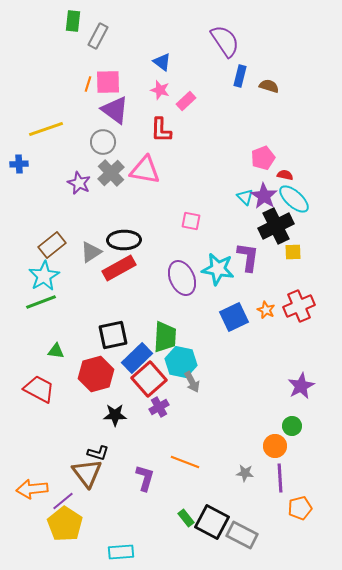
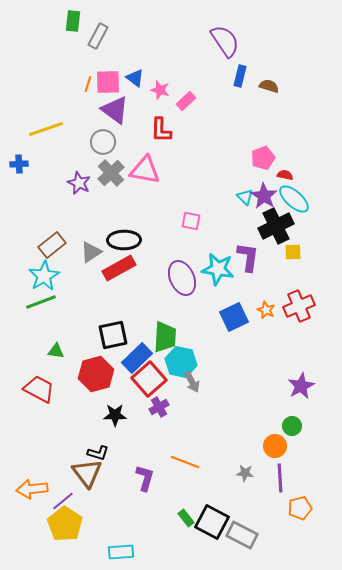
blue triangle at (162, 62): moved 27 px left, 16 px down
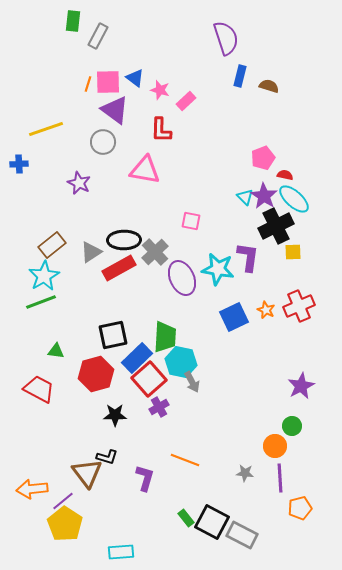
purple semicircle at (225, 41): moved 1 px right, 3 px up; rotated 16 degrees clockwise
gray cross at (111, 173): moved 44 px right, 79 px down
black L-shape at (98, 453): moved 9 px right, 4 px down
orange line at (185, 462): moved 2 px up
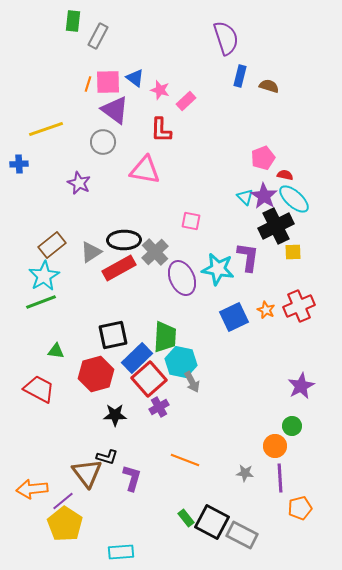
purple L-shape at (145, 478): moved 13 px left
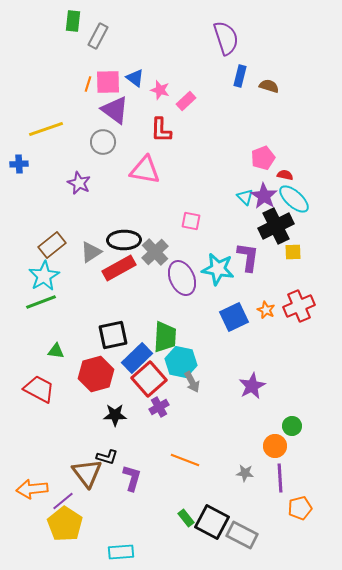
purple star at (301, 386): moved 49 px left
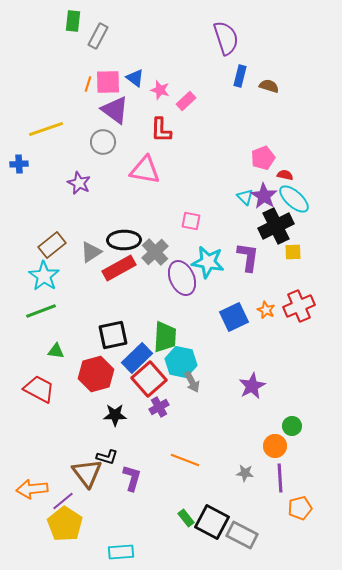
cyan star at (218, 269): moved 10 px left, 7 px up
cyan star at (44, 276): rotated 8 degrees counterclockwise
green line at (41, 302): moved 9 px down
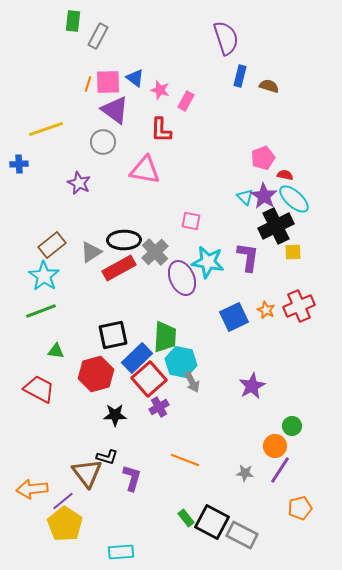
pink rectangle at (186, 101): rotated 18 degrees counterclockwise
purple line at (280, 478): moved 8 px up; rotated 36 degrees clockwise
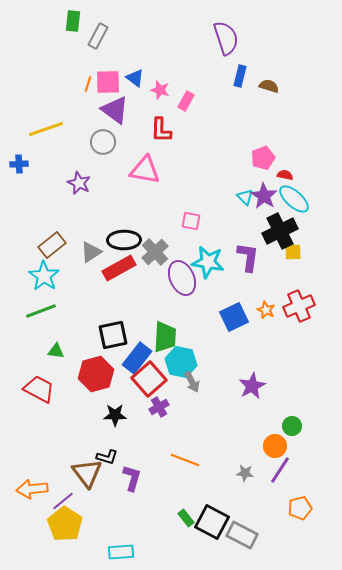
black cross at (276, 226): moved 4 px right, 5 px down
blue rectangle at (137, 358): rotated 8 degrees counterclockwise
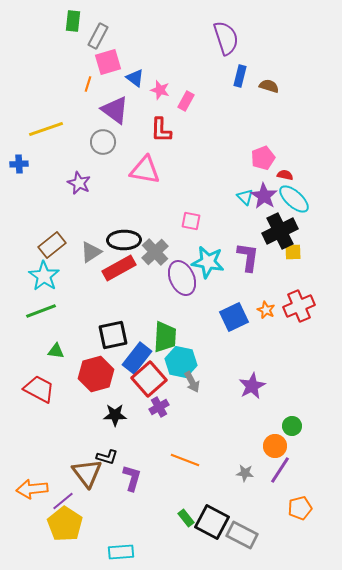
pink square at (108, 82): moved 20 px up; rotated 16 degrees counterclockwise
